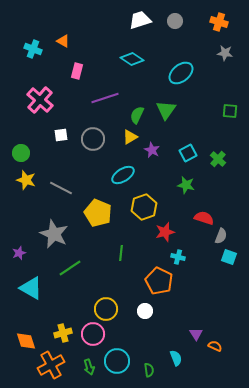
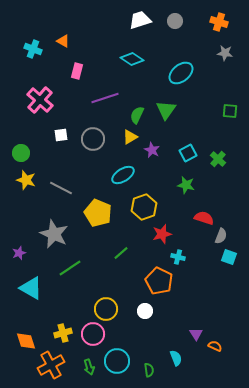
red star at (165, 232): moved 3 px left, 2 px down
green line at (121, 253): rotated 42 degrees clockwise
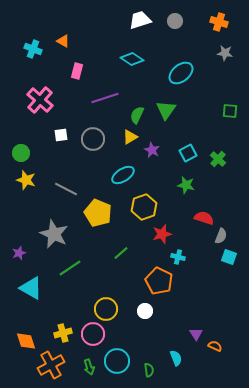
gray line at (61, 188): moved 5 px right, 1 px down
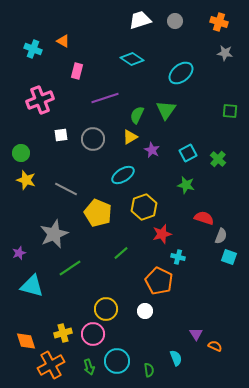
pink cross at (40, 100): rotated 28 degrees clockwise
gray star at (54, 234): rotated 24 degrees clockwise
cyan triangle at (31, 288): moved 1 px right, 2 px up; rotated 15 degrees counterclockwise
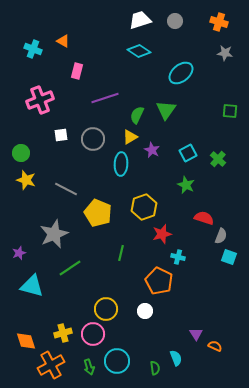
cyan diamond at (132, 59): moved 7 px right, 8 px up
cyan ellipse at (123, 175): moved 2 px left, 11 px up; rotated 55 degrees counterclockwise
green star at (186, 185): rotated 12 degrees clockwise
green line at (121, 253): rotated 35 degrees counterclockwise
green semicircle at (149, 370): moved 6 px right, 2 px up
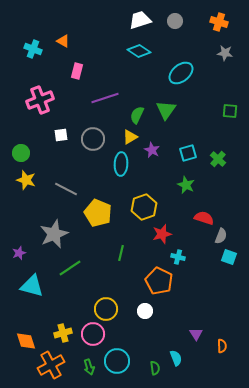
cyan square at (188, 153): rotated 12 degrees clockwise
orange semicircle at (215, 346): moved 7 px right; rotated 64 degrees clockwise
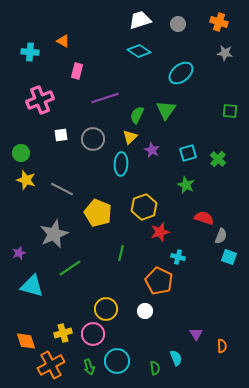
gray circle at (175, 21): moved 3 px right, 3 px down
cyan cross at (33, 49): moved 3 px left, 3 px down; rotated 18 degrees counterclockwise
yellow triangle at (130, 137): rotated 14 degrees counterclockwise
gray line at (66, 189): moved 4 px left
red star at (162, 234): moved 2 px left, 2 px up
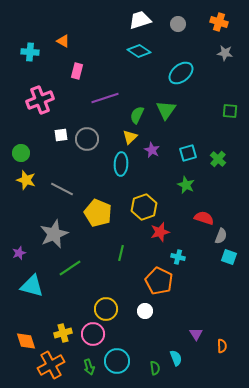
gray circle at (93, 139): moved 6 px left
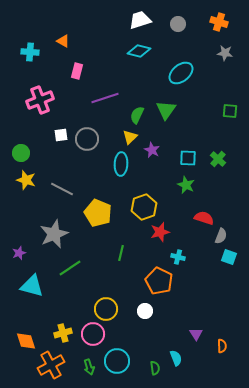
cyan diamond at (139, 51): rotated 20 degrees counterclockwise
cyan square at (188, 153): moved 5 px down; rotated 18 degrees clockwise
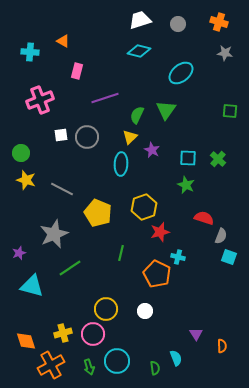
gray circle at (87, 139): moved 2 px up
orange pentagon at (159, 281): moved 2 px left, 7 px up
